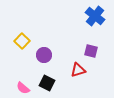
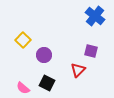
yellow square: moved 1 px right, 1 px up
red triangle: rotated 28 degrees counterclockwise
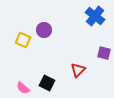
yellow square: rotated 21 degrees counterclockwise
purple square: moved 13 px right, 2 px down
purple circle: moved 25 px up
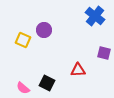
red triangle: rotated 42 degrees clockwise
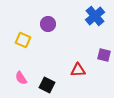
blue cross: rotated 12 degrees clockwise
purple circle: moved 4 px right, 6 px up
purple square: moved 2 px down
black square: moved 2 px down
pink semicircle: moved 2 px left, 10 px up; rotated 16 degrees clockwise
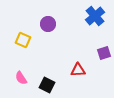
purple square: moved 2 px up; rotated 32 degrees counterclockwise
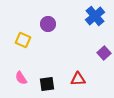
purple square: rotated 24 degrees counterclockwise
red triangle: moved 9 px down
black square: moved 1 px up; rotated 35 degrees counterclockwise
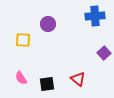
blue cross: rotated 36 degrees clockwise
yellow square: rotated 21 degrees counterclockwise
red triangle: rotated 42 degrees clockwise
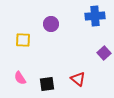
purple circle: moved 3 px right
pink semicircle: moved 1 px left
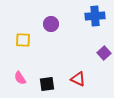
red triangle: rotated 14 degrees counterclockwise
